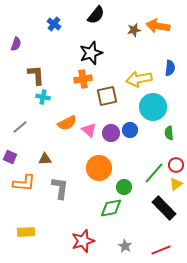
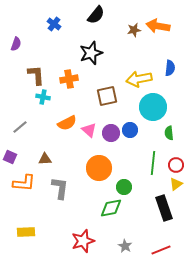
orange cross: moved 14 px left
green line: moved 1 px left, 10 px up; rotated 35 degrees counterclockwise
black rectangle: rotated 25 degrees clockwise
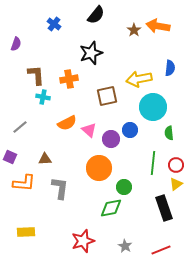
brown star: rotated 24 degrees counterclockwise
purple circle: moved 6 px down
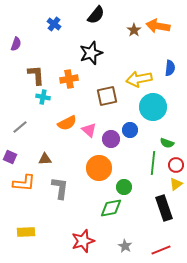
green semicircle: moved 2 px left, 10 px down; rotated 64 degrees counterclockwise
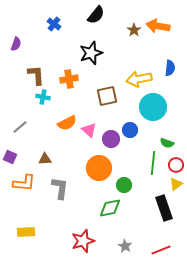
green circle: moved 2 px up
green diamond: moved 1 px left
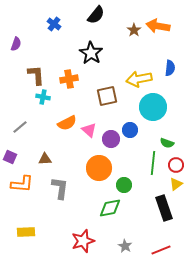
black star: rotated 20 degrees counterclockwise
orange L-shape: moved 2 px left, 1 px down
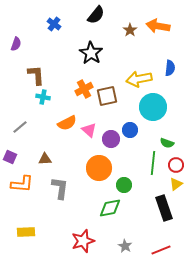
brown star: moved 4 px left
orange cross: moved 15 px right, 10 px down; rotated 18 degrees counterclockwise
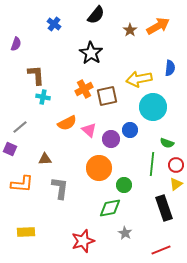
orange arrow: rotated 140 degrees clockwise
purple square: moved 8 px up
green line: moved 1 px left, 1 px down
gray star: moved 13 px up
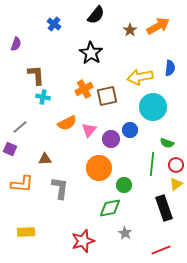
yellow arrow: moved 1 px right, 2 px up
pink triangle: rotated 28 degrees clockwise
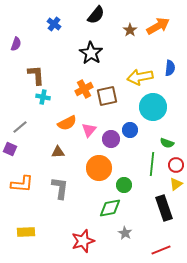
brown triangle: moved 13 px right, 7 px up
